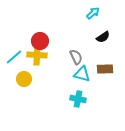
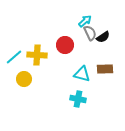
cyan arrow: moved 8 px left, 8 px down
red circle: moved 25 px right, 4 px down
gray semicircle: moved 14 px right, 24 px up
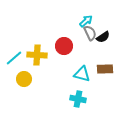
cyan arrow: moved 1 px right
red circle: moved 1 px left, 1 px down
cyan line: moved 1 px down
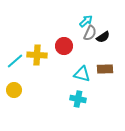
gray semicircle: rotated 49 degrees clockwise
cyan line: moved 1 px right, 3 px down
yellow circle: moved 10 px left, 11 px down
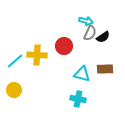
cyan arrow: rotated 56 degrees clockwise
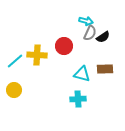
cyan cross: rotated 14 degrees counterclockwise
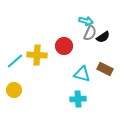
brown rectangle: rotated 28 degrees clockwise
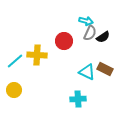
red circle: moved 5 px up
cyan triangle: moved 5 px right, 2 px up; rotated 12 degrees clockwise
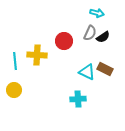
cyan arrow: moved 11 px right, 8 px up
cyan line: rotated 54 degrees counterclockwise
